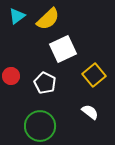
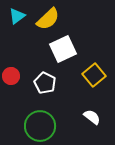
white semicircle: moved 2 px right, 5 px down
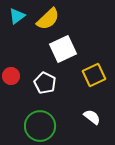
yellow square: rotated 15 degrees clockwise
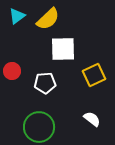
white square: rotated 24 degrees clockwise
red circle: moved 1 px right, 5 px up
white pentagon: rotated 30 degrees counterclockwise
white semicircle: moved 2 px down
green circle: moved 1 px left, 1 px down
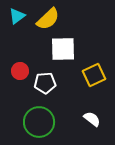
red circle: moved 8 px right
green circle: moved 5 px up
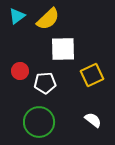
yellow square: moved 2 px left
white semicircle: moved 1 px right, 1 px down
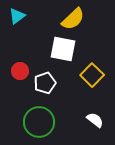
yellow semicircle: moved 25 px right
white square: rotated 12 degrees clockwise
yellow square: rotated 20 degrees counterclockwise
white pentagon: rotated 15 degrees counterclockwise
white semicircle: moved 2 px right
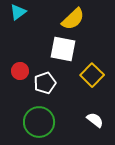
cyan triangle: moved 1 px right, 4 px up
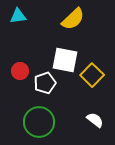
cyan triangle: moved 4 px down; rotated 30 degrees clockwise
white square: moved 2 px right, 11 px down
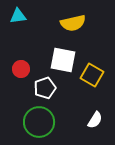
yellow semicircle: moved 4 px down; rotated 30 degrees clockwise
white square: moved 2 px left
red circle: moved 1 px right, 2 px up
yellow square: rotated 15 degrees counterclockwise
white pentagon: moved 5 px down
white semicircle: rotated 84 degrees clockwise
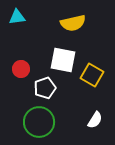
cyan triangle: moved 1 px left, 1 px down
